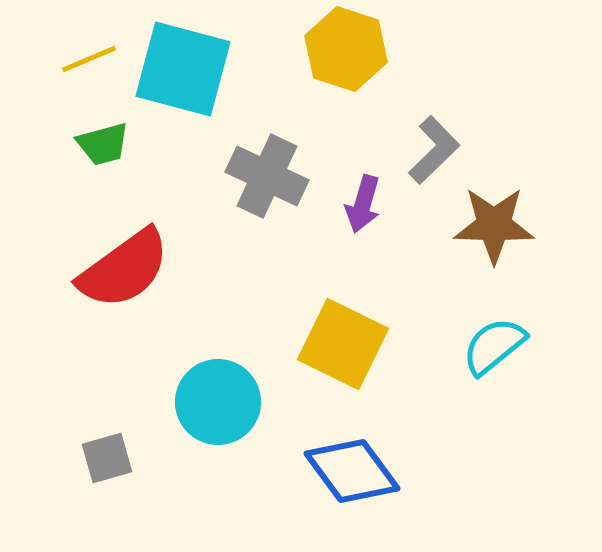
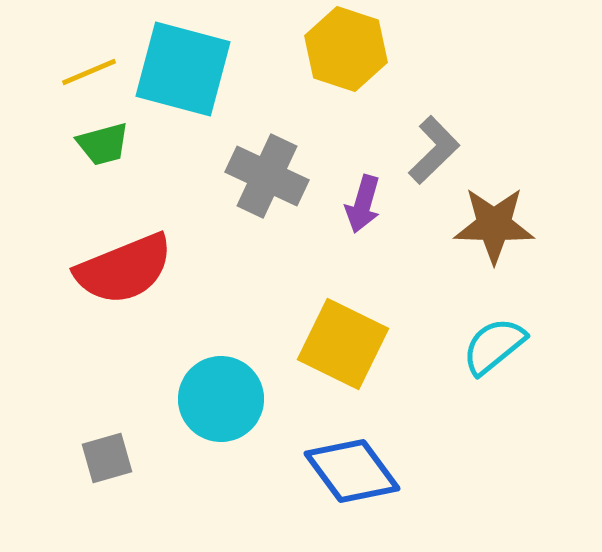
yellow line: moved 13 px down
red semicircle: rotated 14 degrees clockwise
cyan circle: moved 3 px right, 3 px up
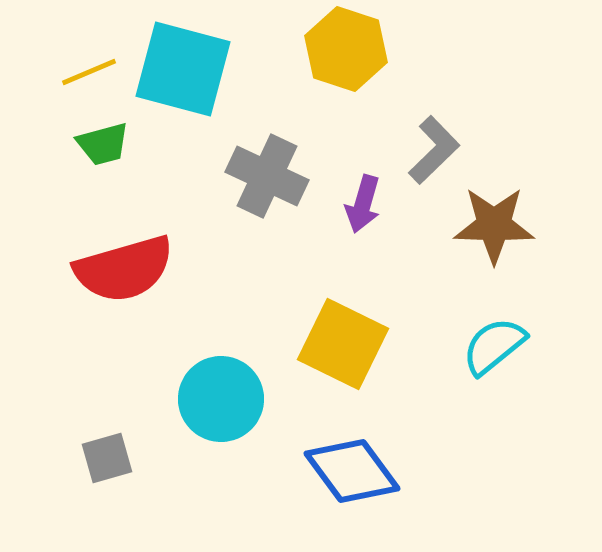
red semicircle: rotated 6 degrees clockwise
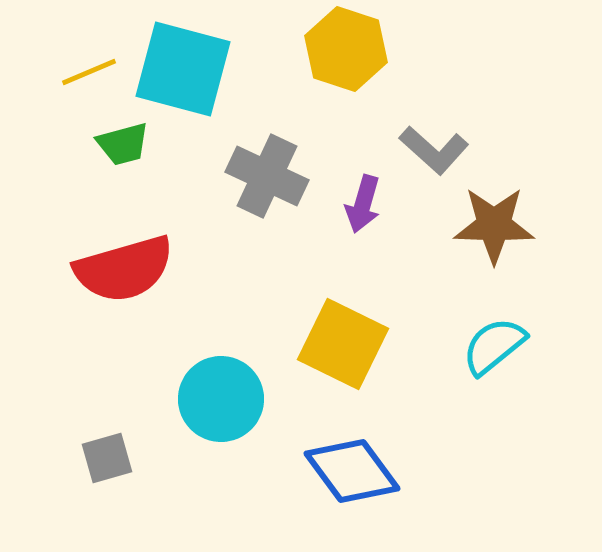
green trapezoid: moved 20 px right
gray L-shape: rotated 86 degrees clockwise
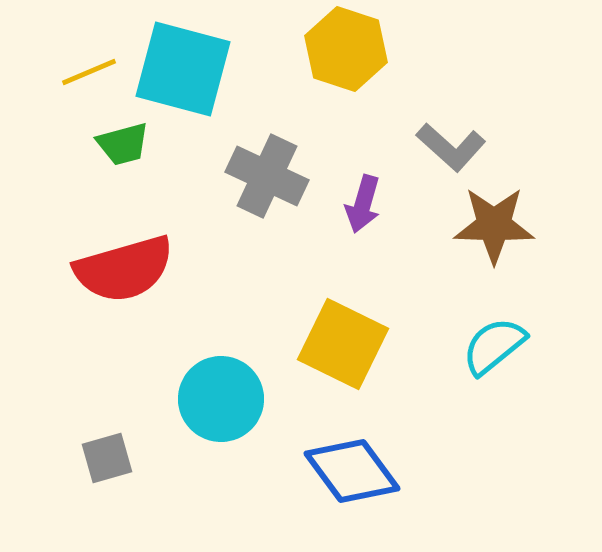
gray L-shape: moved 17 px right, 3 px up
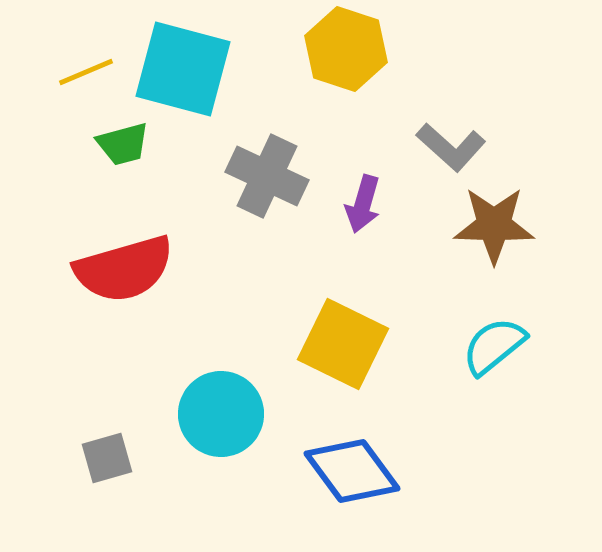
yellow line: moved 3 px left
cyan circle: moved 15 px down
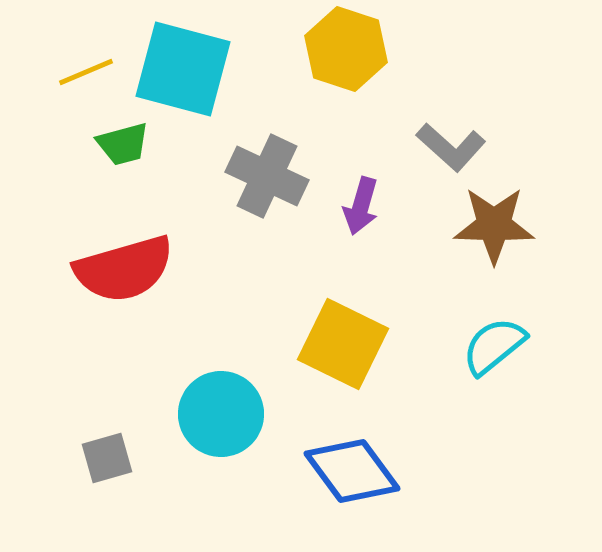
purple arrow: moved 2 px left, 2 px down
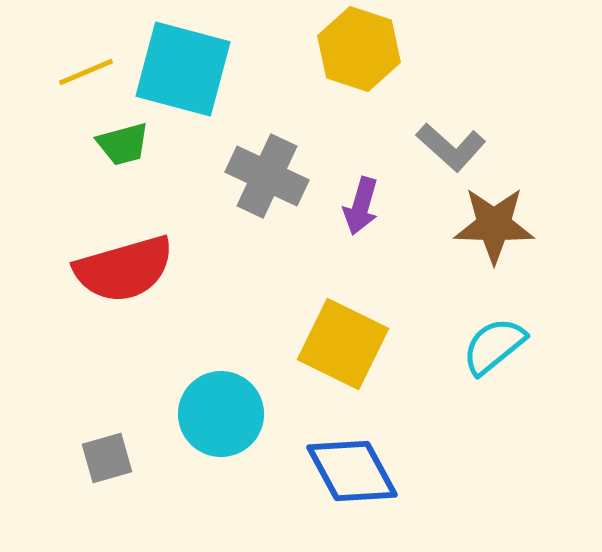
yellow hexagon: moved 13 px right
blue diamond: rotated 8 degrees clockwise
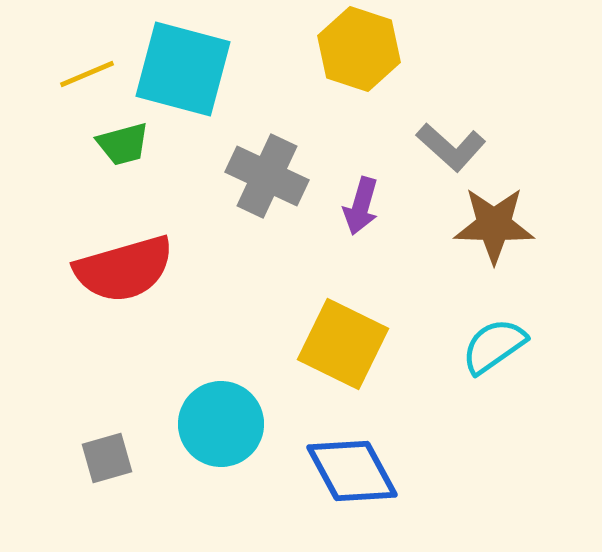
yellow line: moved 1 px right, 2 px down
cyan semicircle: rotated 4 degrees clockwise
cyan circle: moved 10 px down
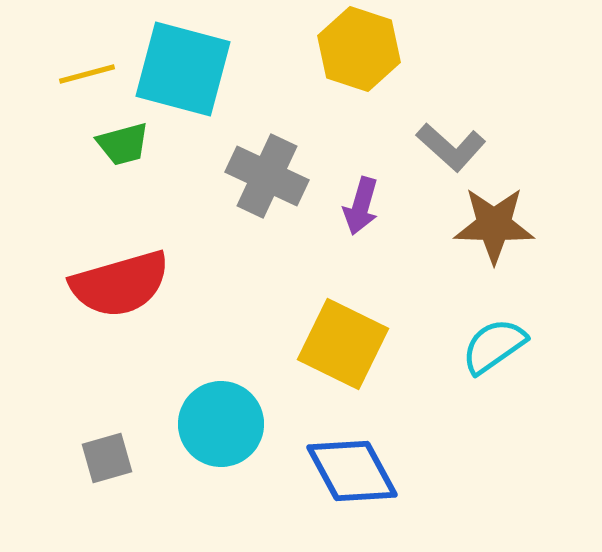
yellow line: rotated 8 degrees clockwise
red semicircle: moved 4 px left, 15 px down
